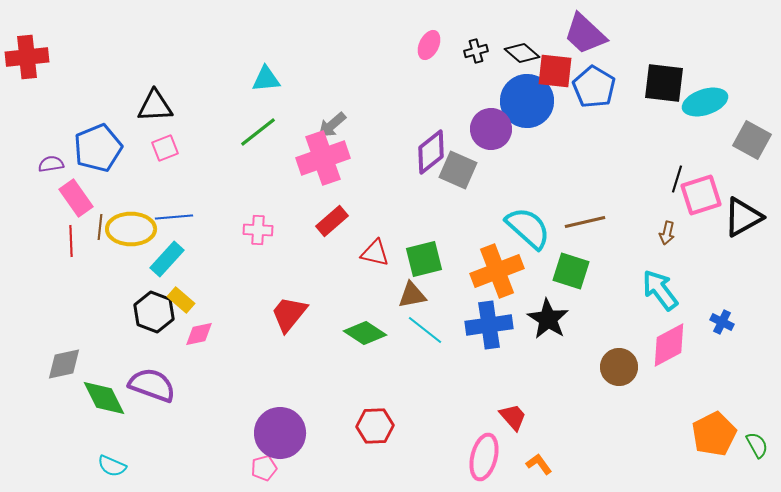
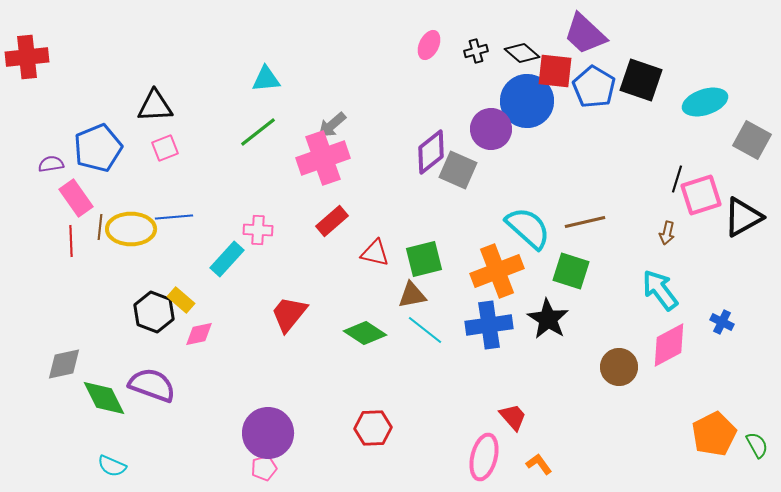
black square at (664, 83): moved 23 px left, 3 px up; rotated 12 degrees clockwise
cyan rectangle at (167, 259): moved 60 px right
red hexagon at (375, 426): moved 2 px left, 2 px down
purple circle at (280, 433): moved 12 px left
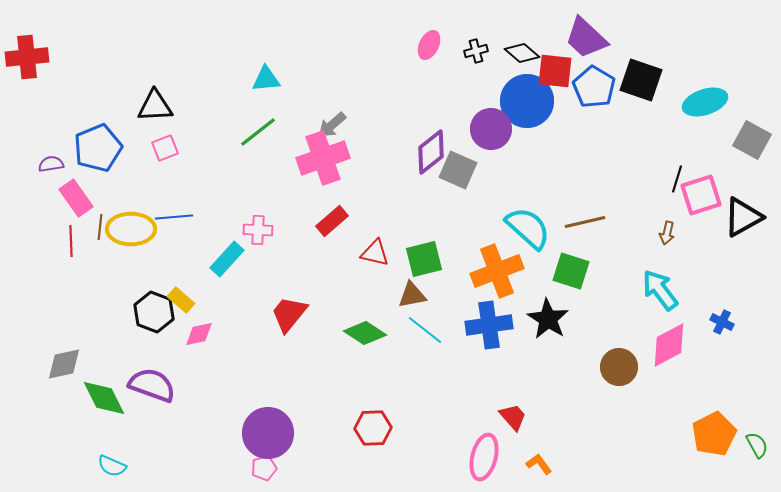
purple trapezoid at (585, 34): moved 1 px right, 4 px down
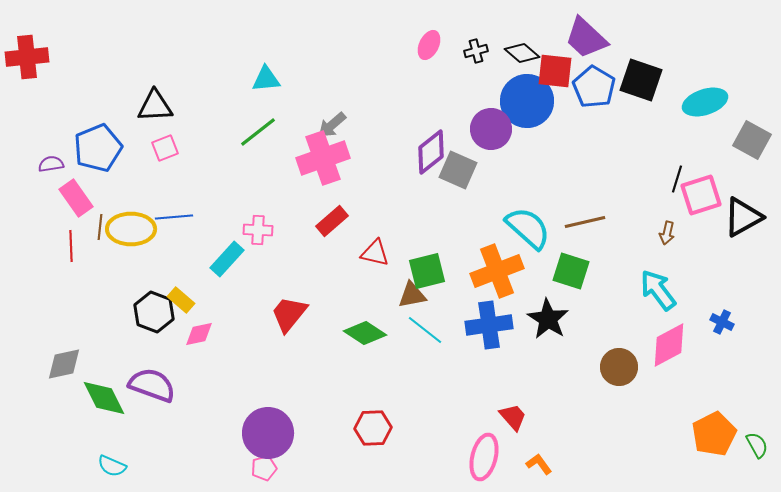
red line at (71, 241): moved 5 px down
green square at (424, 259): moved 3 px right, 12 px down
cyan arrow at (660, 290): moved 2 px left
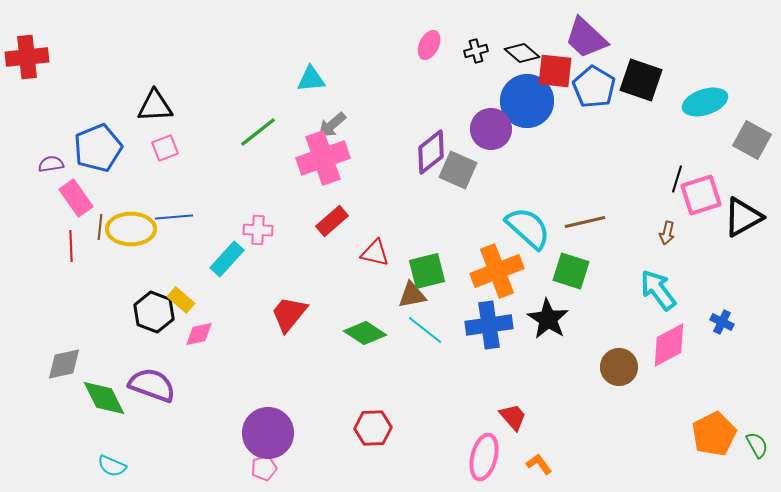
cyan triangle at (266, 79): moved 45 px right
